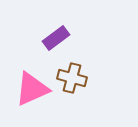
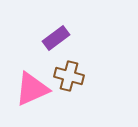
brown cross: moved 3 px left, 2 px up
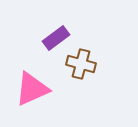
brown cross: moved 12 px right, 12 px up
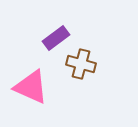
pink triangle: moved 1 px left, 2 px up; rotated 48 degrees clockwise
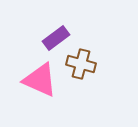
pink triangle: moved 9 px right, 7 px up
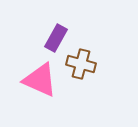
purple rectangle: rotated 24 degrees counterclockwise
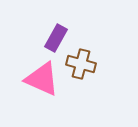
pink triangle: moved 2 px right, 1 px up
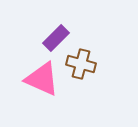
purple rectangle: rotated 16 degrees clockwise
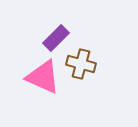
pink triangle: moved 1 px right, 2 px up
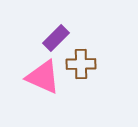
brown cross: rotated 16 degrees counterclockwise
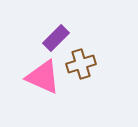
brown cross: rotated 16 degrees counterclockwise
